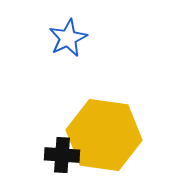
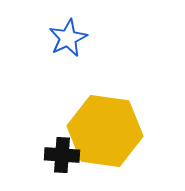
yellow hexagon: moved 1 px right, 4 px up
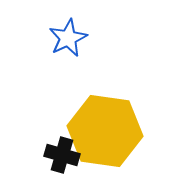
black cross: rotated 12 degrees clockwise
